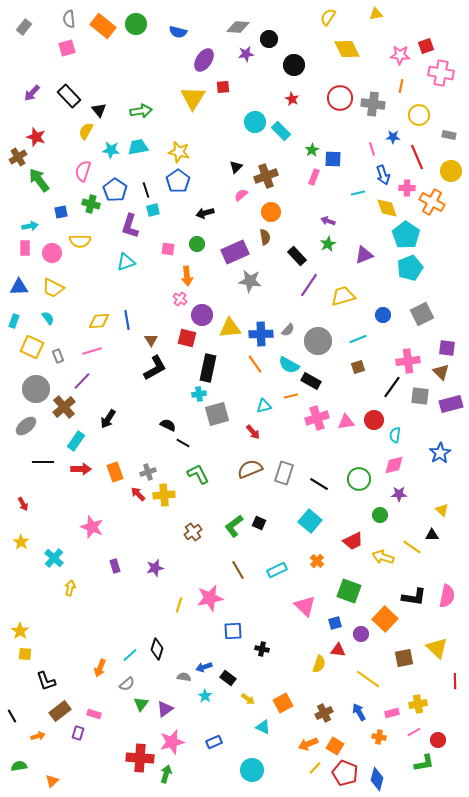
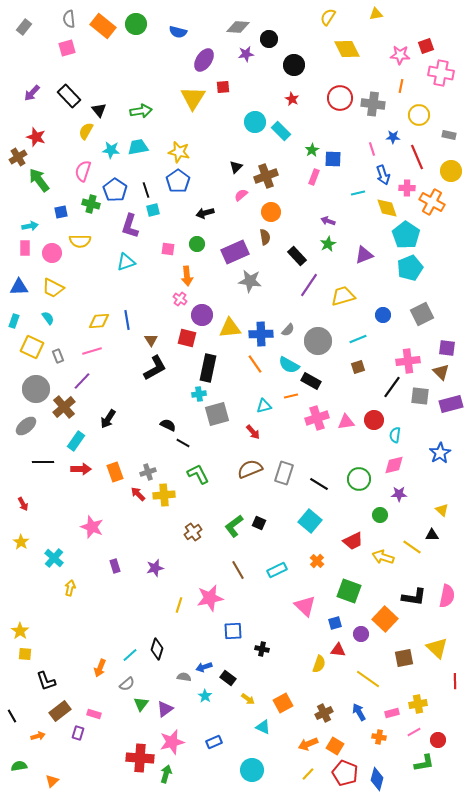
yellow line at (315, 768): moved 7 px left, 6 px down
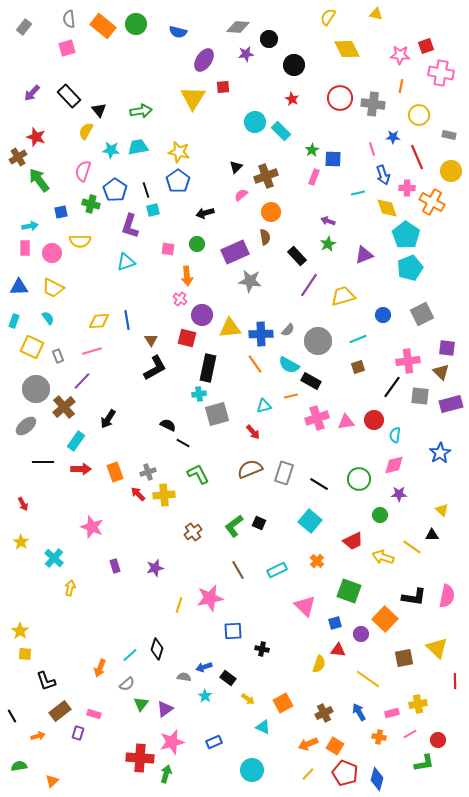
yellow triangle at (376, 14): rotated 24 degrees clockwise
pink line at (414, 732): moved 4 px left, 2 px down
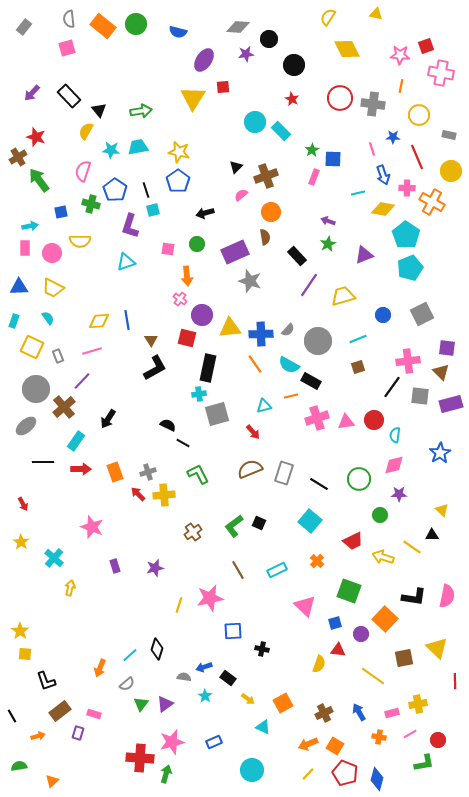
yellow diamond at (387, 208): moved 4 px left, 1 px down; rotated 60 degrees counterclockwise
gray star at (250, 281): rotated 10 degrees clockwise
yellow line at (368, 679): moved 5 px right, 3 px up
purple triangle at (165, 709): moved 5 px up
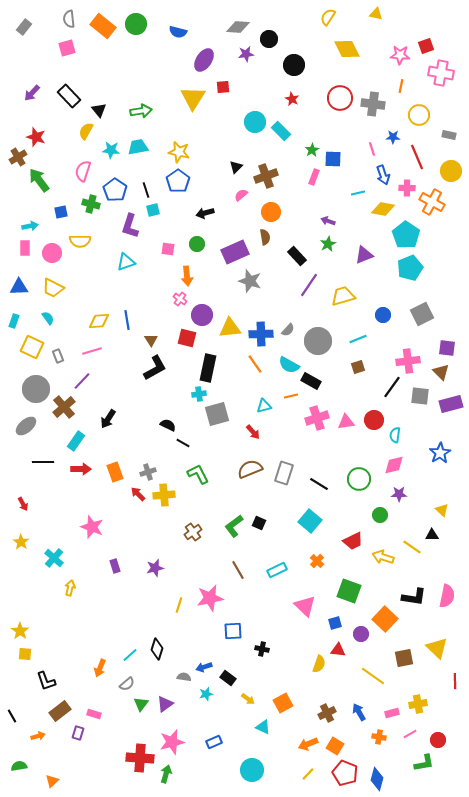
cyan star at (205, 696): moved 1 px right, 2 px up; rotated 24 degrees clockwise
brown cross at (324, 713): moved 3 px right
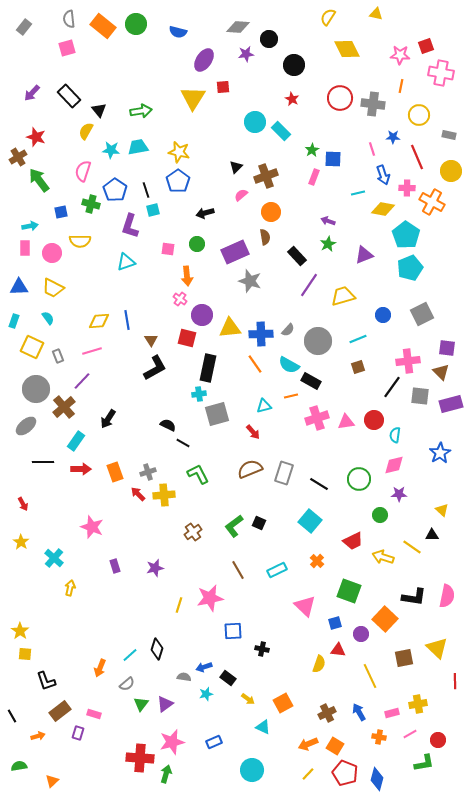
yellow line at (373, 676): moved 3 px left; rotated 30 degrees clockwise
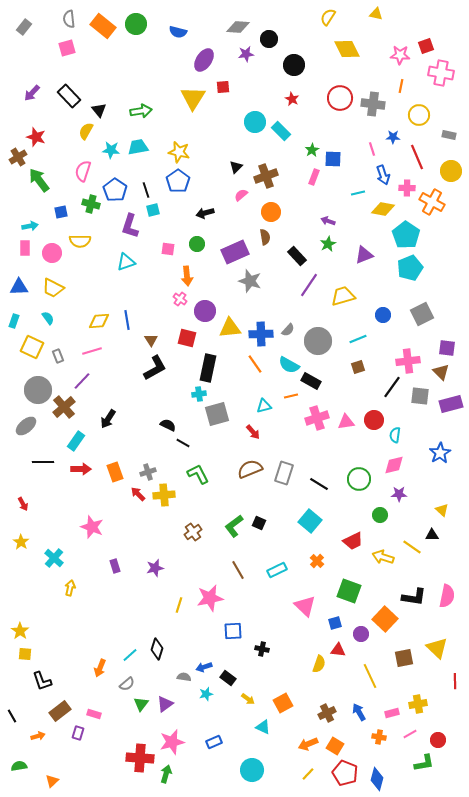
purple circle at (202, 315): moved 3 px right, 4 px up
gray circle at (36, 389): moved 2 px right, 1 px down
black L-shape at (46, 681): moved 4 px left
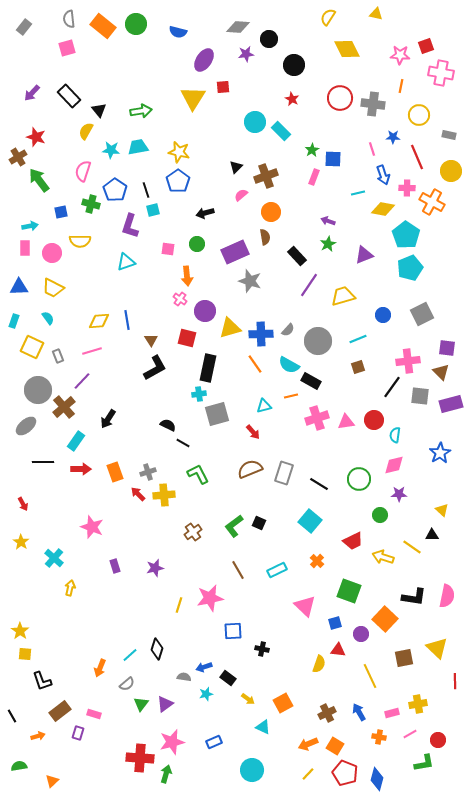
yellow triangle at (230, 328): rotated 10 degrees counterclockwise
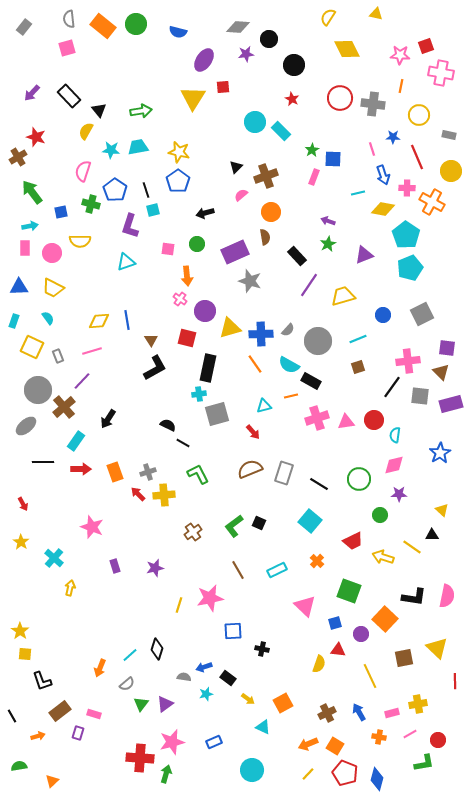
green arrow at (39, 180): moved 7 px left, 12 px down
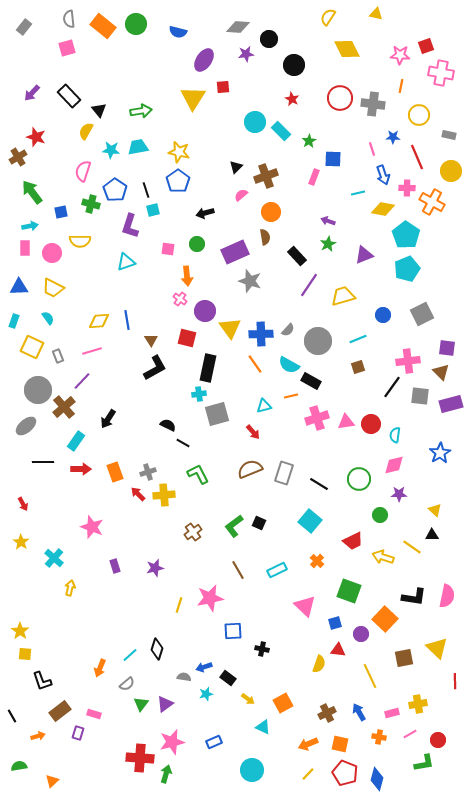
green star at (312, 150): moved 3 px left, 9 px up
cyan pentagon at (410, 268): moved 3 px left, 1 px down
yellow triangle at (230, 328): rotated 50 degrees counterclockwise
red circle at (374, 420): moved 3 px left, 4 px down
yellow triangle at (442, 510): moved 7 px left
orange square at (335, 746): moved 5 px right, 2 px up; rotated 18 degrees counterclockwise
